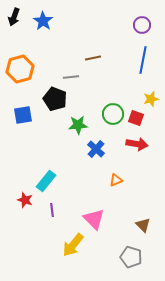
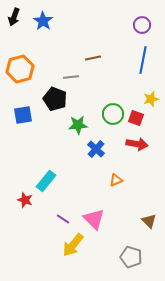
purple line: moved 11 px right, 9 px down; rotated 48 degrees counterclockwise
brown triangle: moved 6 px right, 4 px up
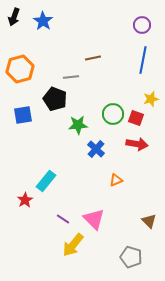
red star: rotated 21 degrees clockwise
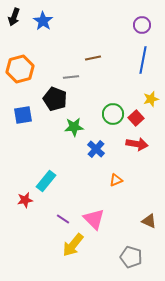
red square: rotated 28 degrees clockwise
green star: moved 4 px left, 2 px down
red star: rotated 21 degrees clockwise
brown triangle: rotated 21 degrees counterclockwise
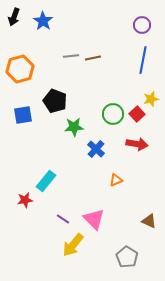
gray line: moved 21 px up
black pentagon: moved 2 px down
red square: moved 1 px right, 4 px up
gray pentagon: moved 4 px left; rotated 15 degrees clockwise
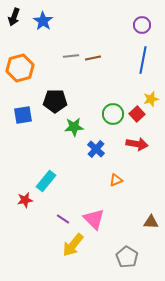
orange hexagon: moved 1 px up
black pentagon: rotated 20 degrees counterclockwise
brown triangle: moved 2 px right, 1 px down; rotated 21 degrees counterclockwise
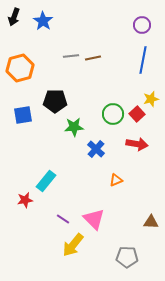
gray pentagon: rotated 30 degrees counterclockwise
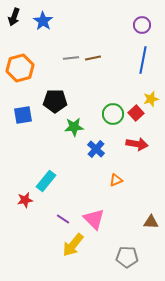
gray line: moved 2 px down
red square: moved 1 px left, 1 px up
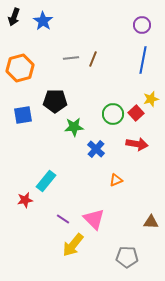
brown line: moved 1 px down; rotated 56 degrees counterclockwise
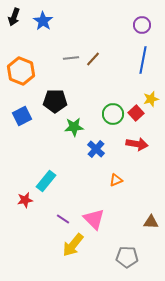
brown line: rotated 21 degrees clockwise
orange hexagon: moved 1 px right, 3 px down; rotated 24 degrees counterclockwise
blue square: moved 1 px left, 1 px down; rotated 18 degrees counterclockwise
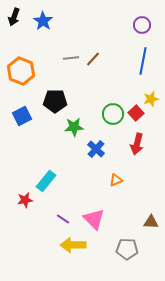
blue line: moved 1 px down
red arrow: rotated 95 degrees clockwise
yellow arrow: rotated 50 degrees clockwise
gray pentagon: moved 8 px up
